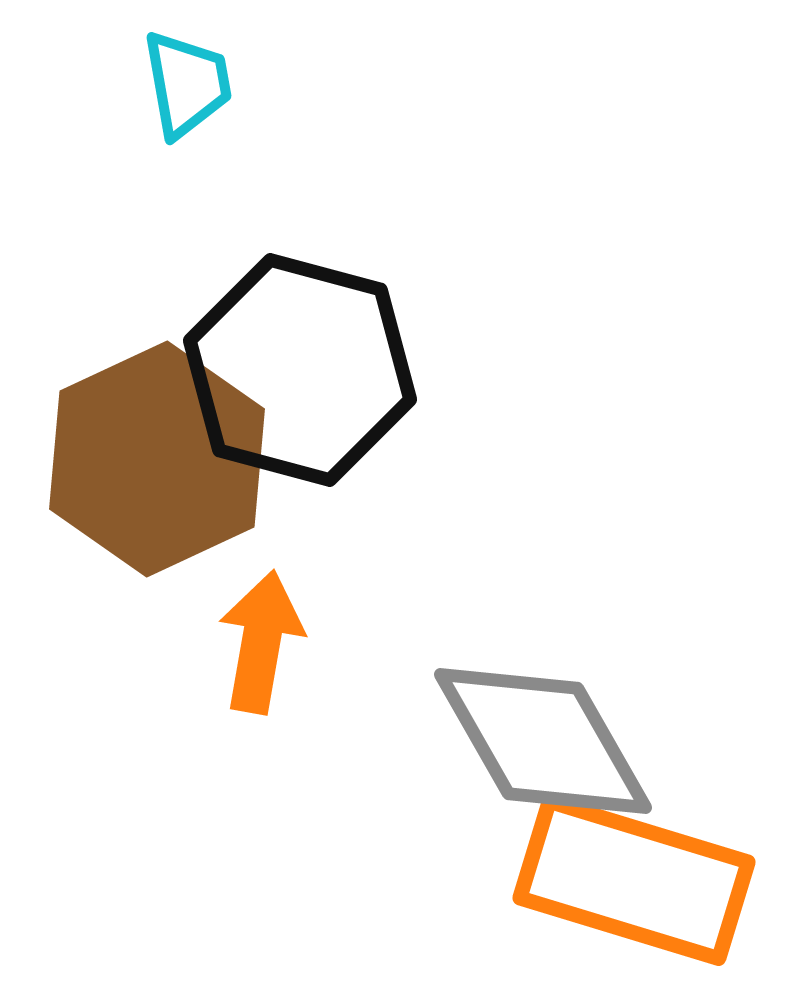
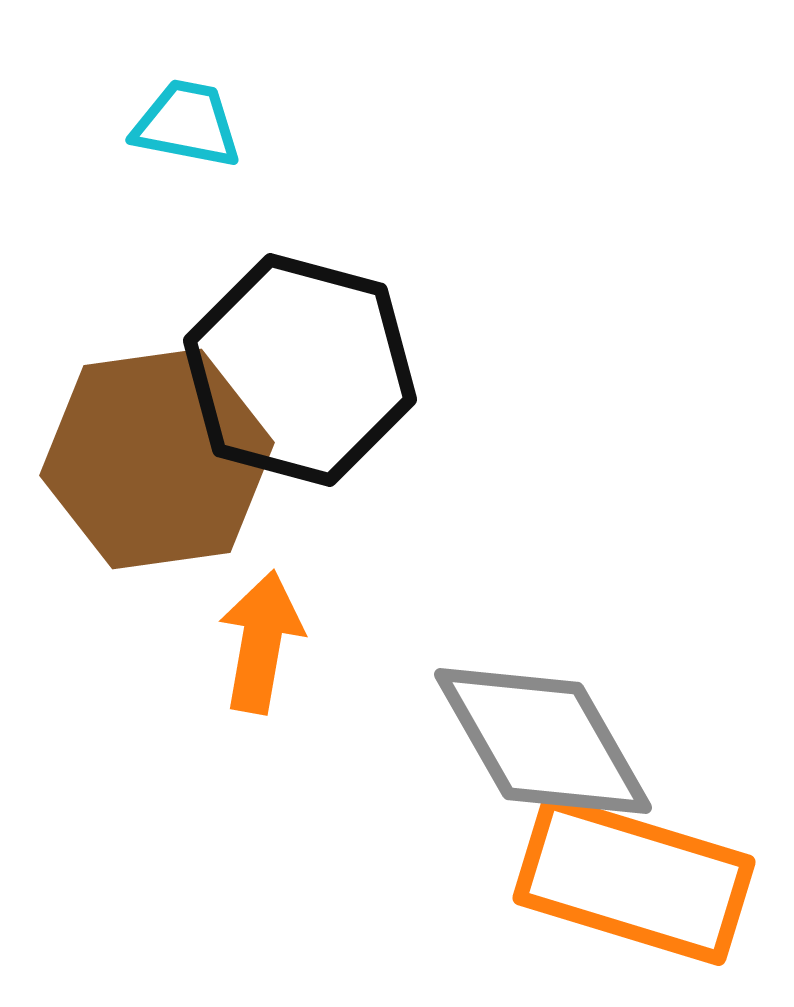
cyan trapezoid: moved 40 px down; rotated 69 degrees counterclockwise
brown hexagon: rotated 17 degrees clockwise
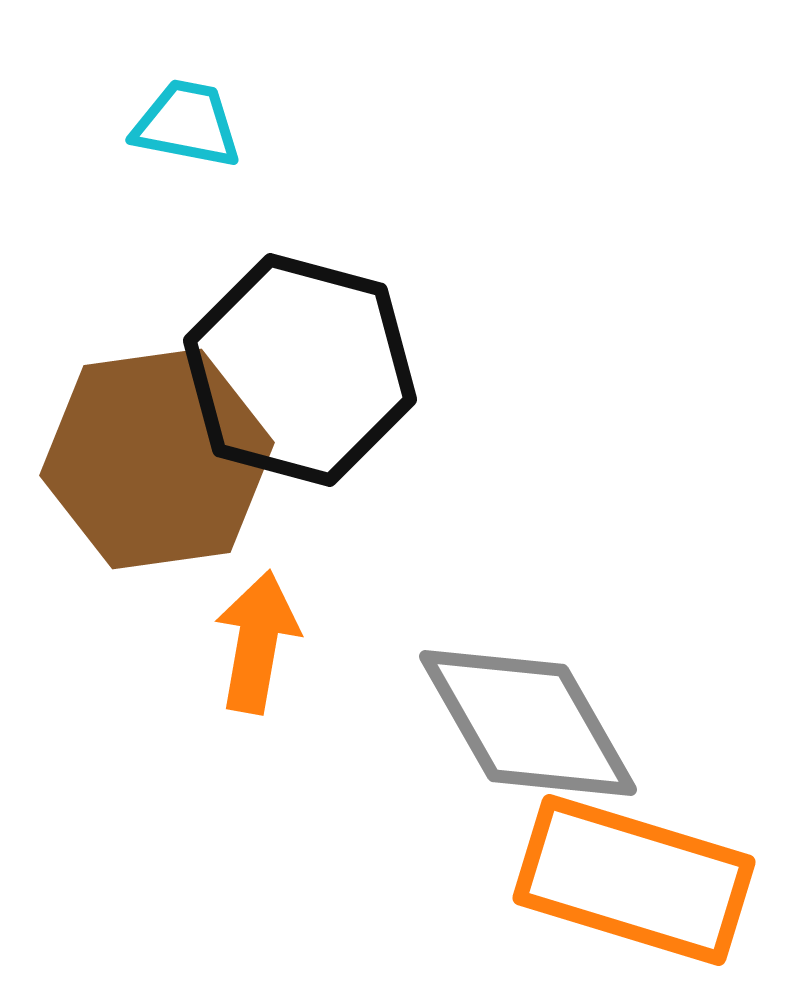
orange arrow: moved 4 px left
gray diamond: moved 15 px left, 18 px up
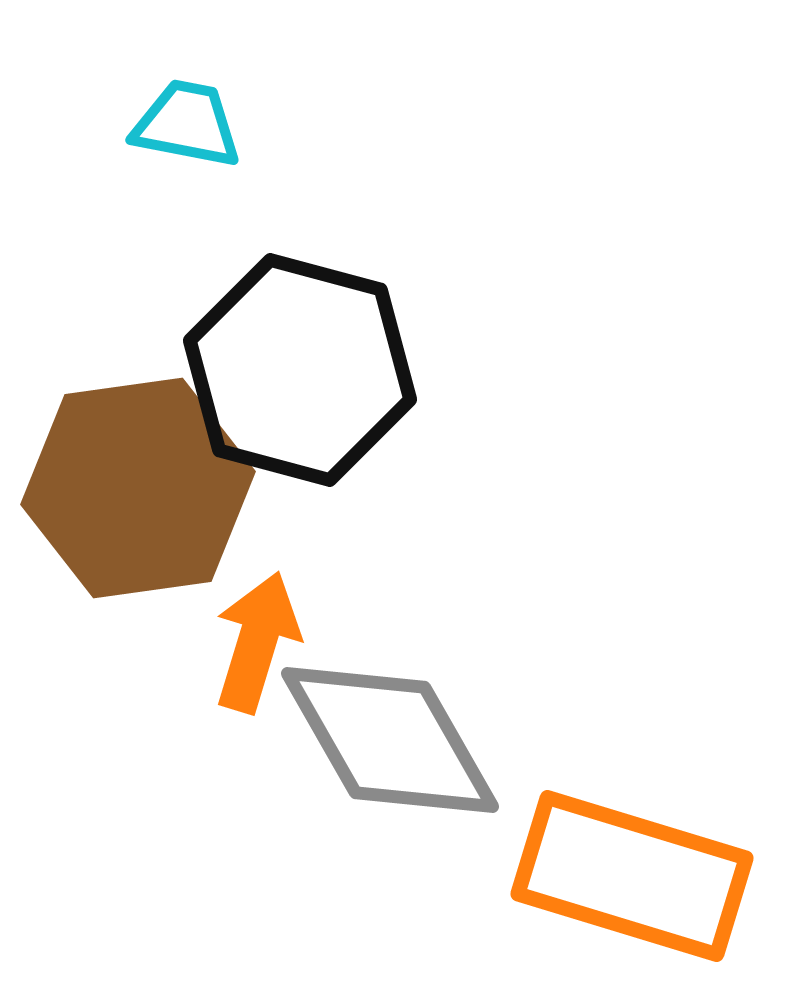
brown hexagon: moved 19 px left, 29 px down
orange arrow: rotated 7 degrees clockwise
gray diamond: moved 138 px left, 17 px down
orange rectangle: moved 2 px left, 4 px up
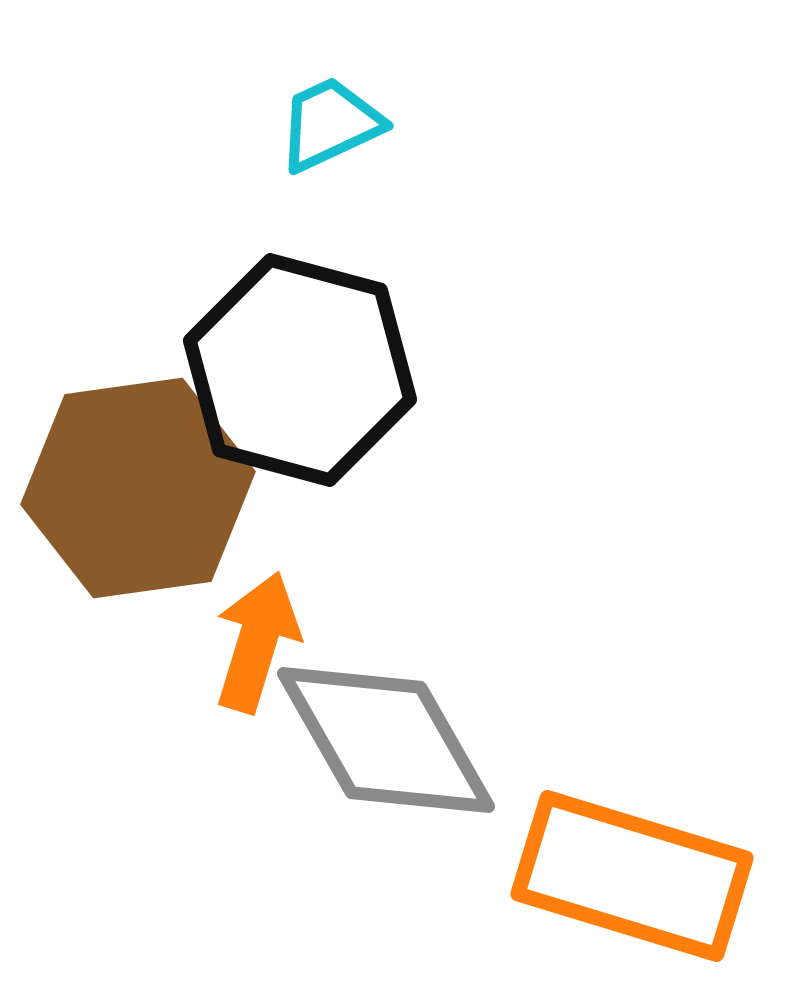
cyan trapezoid: moved 143 px right; rotated 36 degrees counterclockwise
gray diamond: moved 4 px left
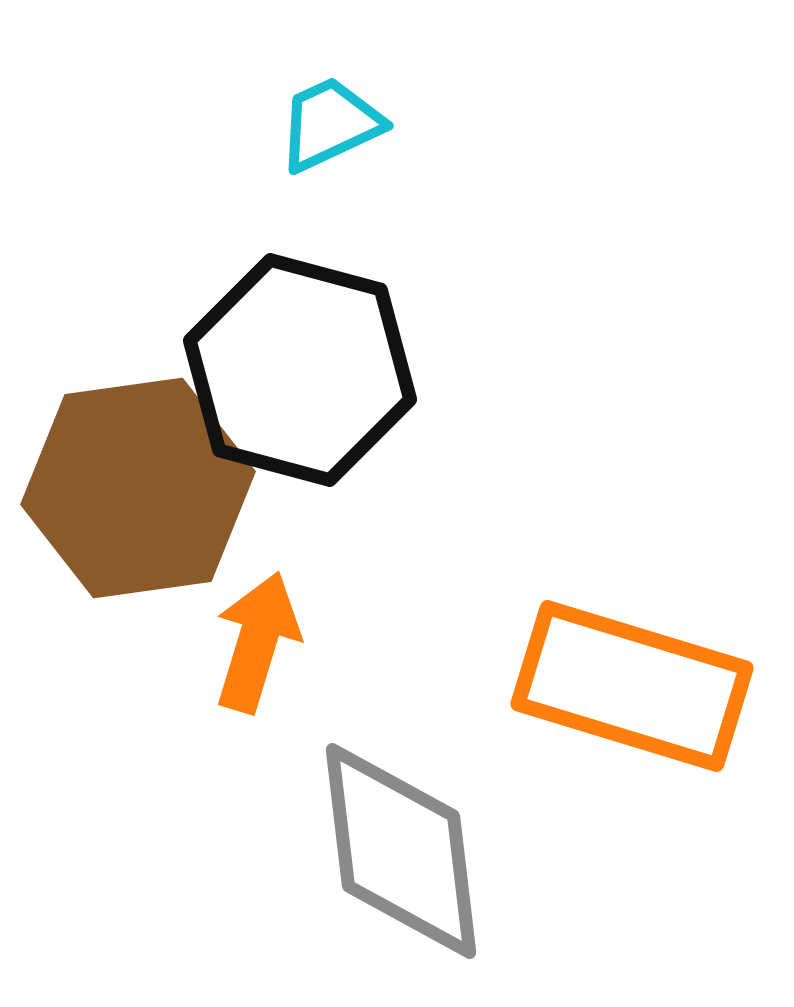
gray diamond: moved 15 px right, 111 px down; rotated 23 degrees clockwise
orange rectangle: moved 190 px up
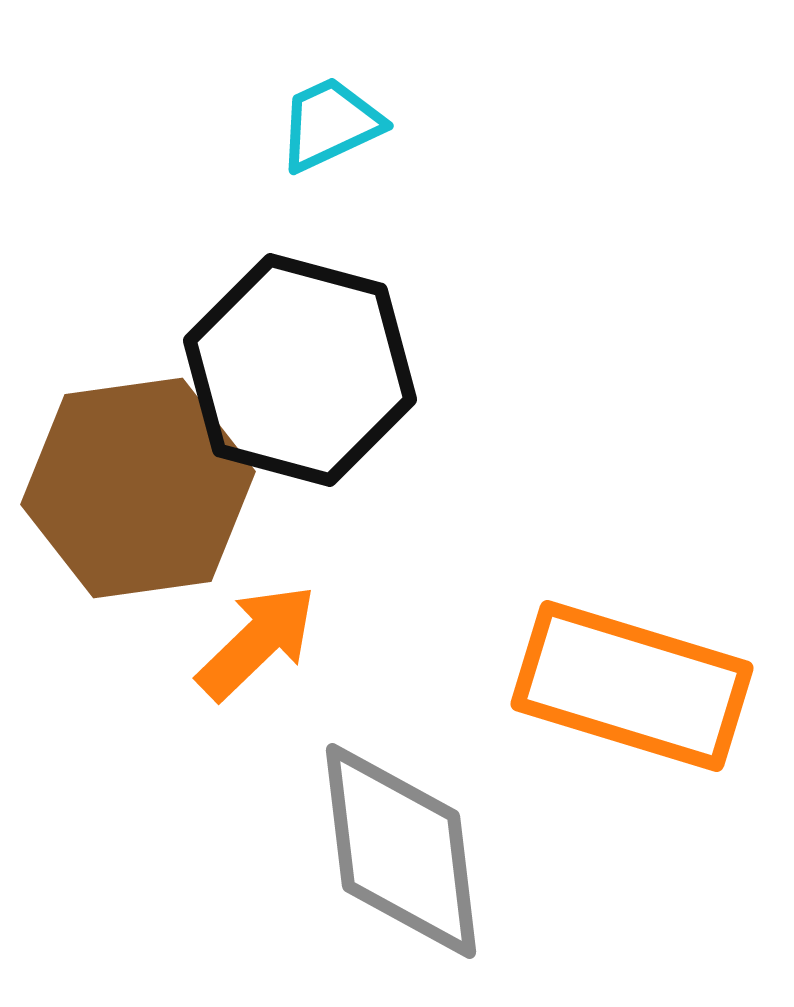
orange arrow: rotated 29 degrees clockwise
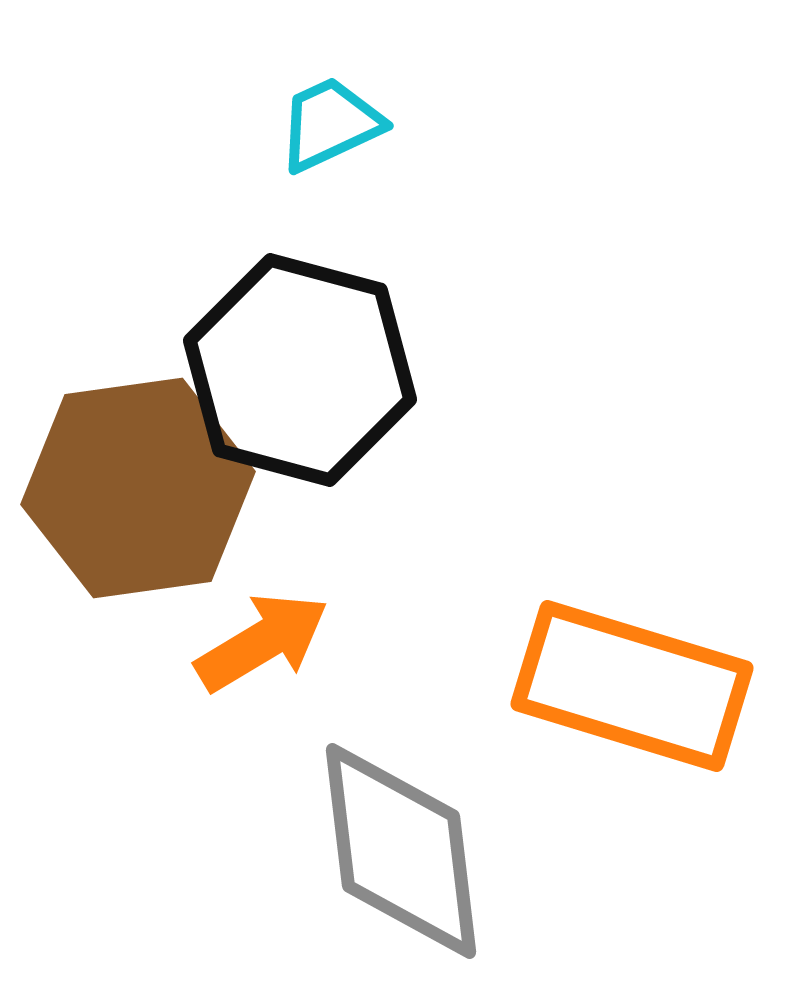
orange arrow: moved 5 px right; rotated 13 degrees clockwise
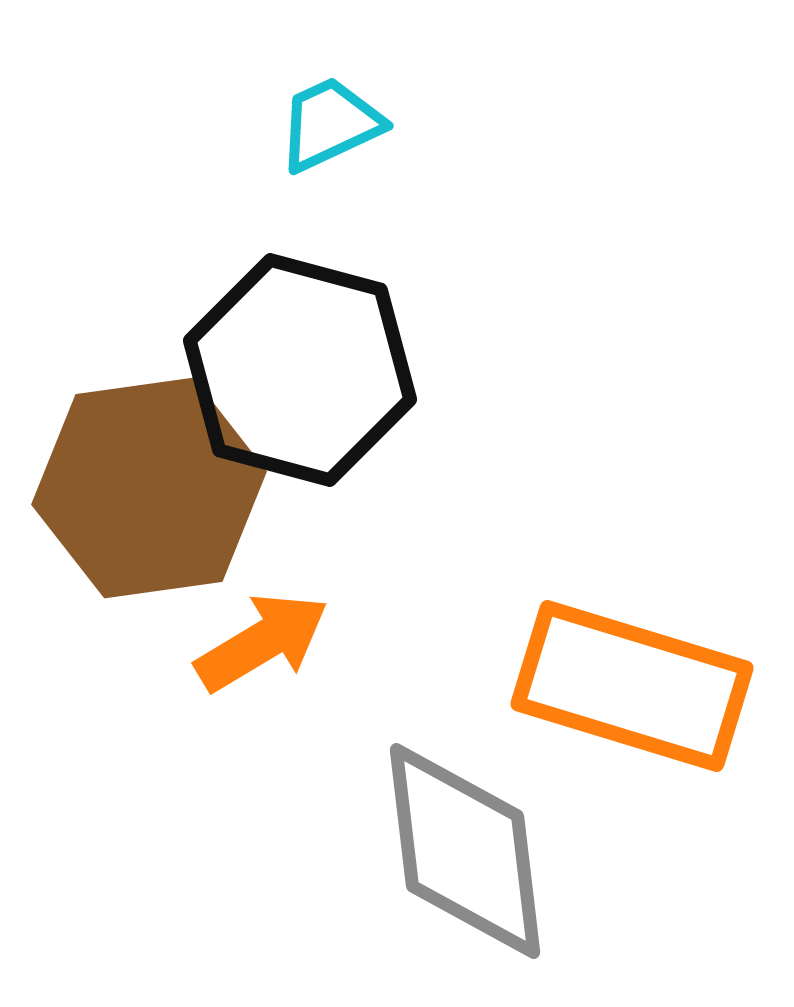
brown hexagon: moved 11 px right
gray diamond: moved 64 px right
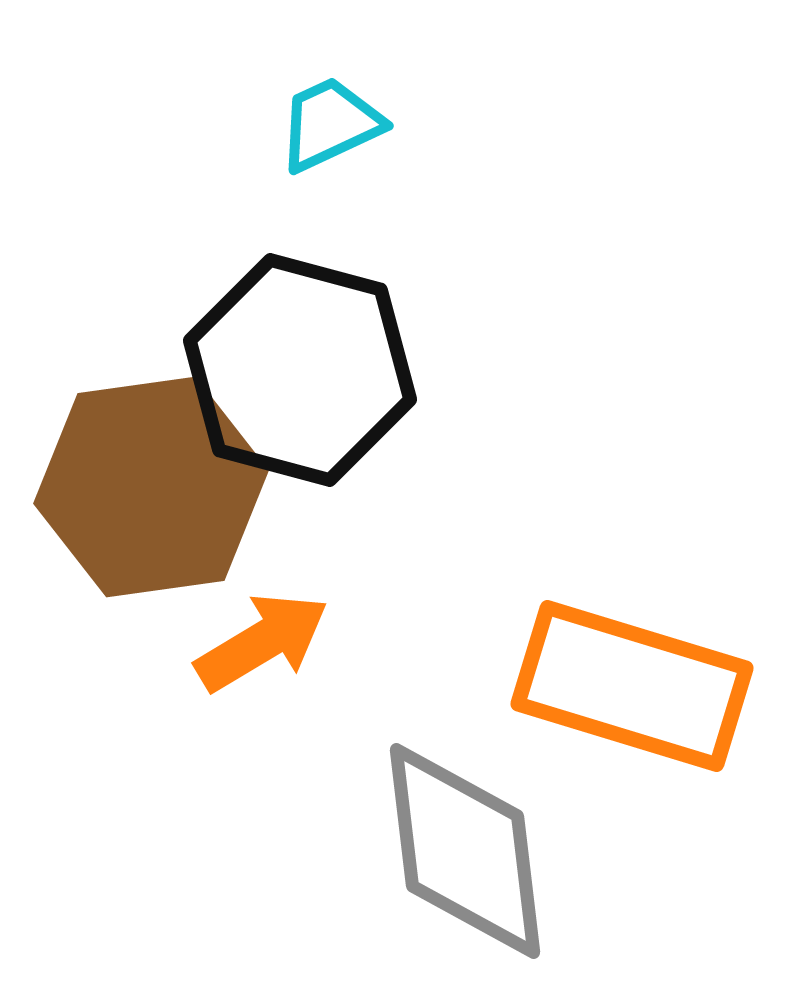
brown hexagon: moved 2 px right, 1 px up
